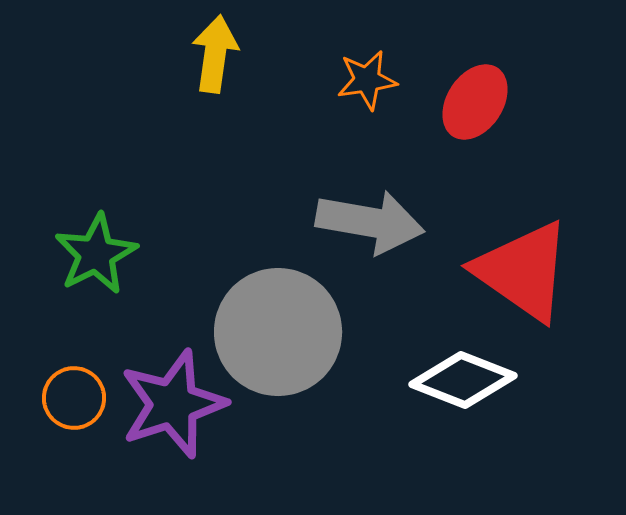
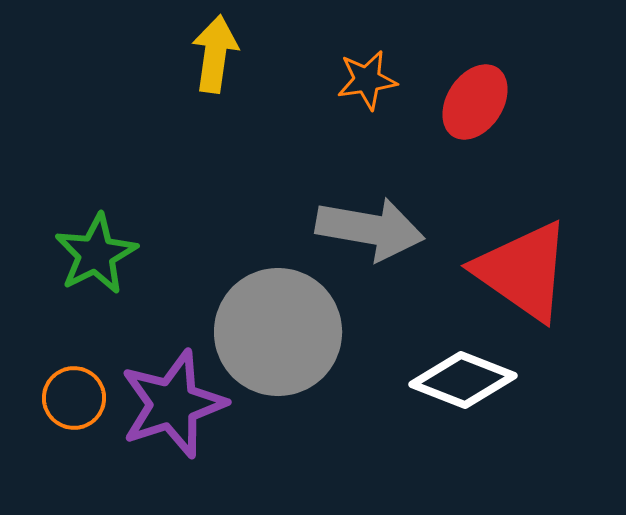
gray arrow: moved 7 px down
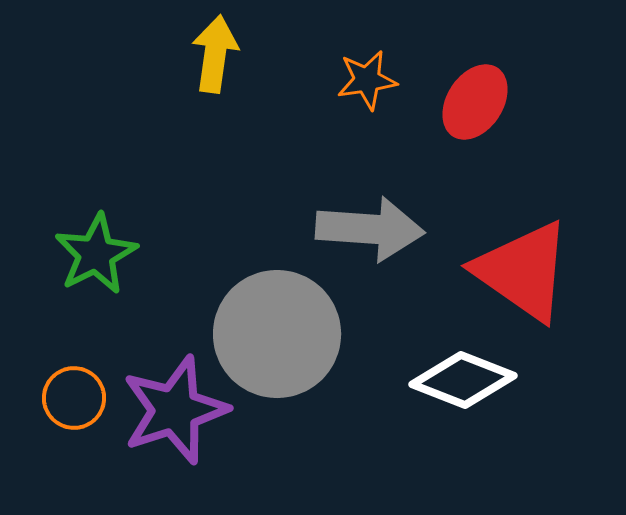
gray arrow: rotated 6 degrees counterclockwise
gray circle: moved 1 px left, 2 px down
purple star: moved 2 px right, 6 px down
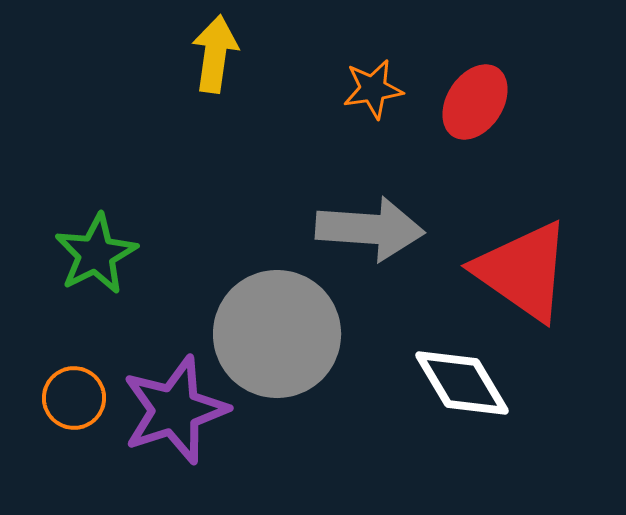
orange star: moved 6 px right, 9 px down
white diamond: moved 1 px left, 3 px down; rotated 38 degrees clockwise
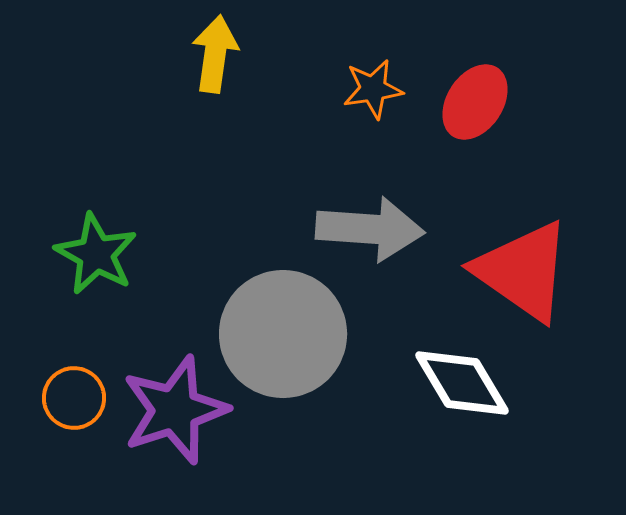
green star: rotated 16 degrees counterclockwise
gray circle: moved 6 px right
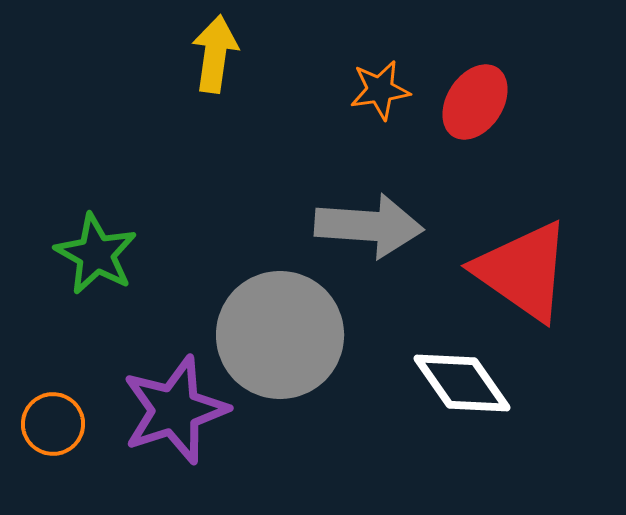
orange star: moved 7 px right, 1 px down
gray arrow: moved 1 px left, 3 px up
gray circle: moved 3 px left, 1 px down
white diamond: rotated 4 degrees counterclockwise
orange circle: moved 21 px left, 26 px down
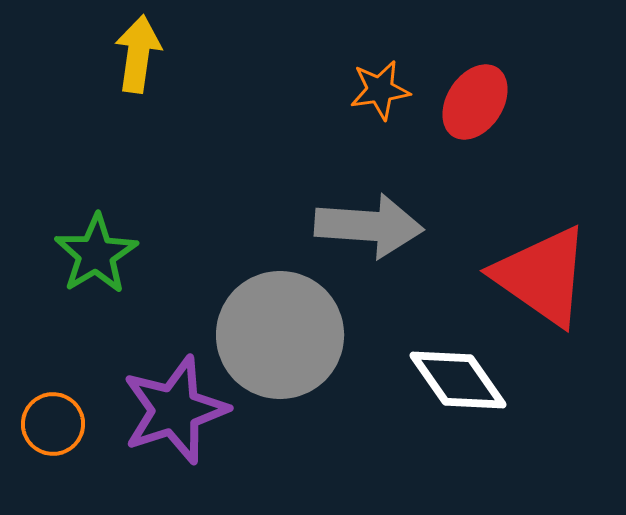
yellow arrow: moved 77 px left
green star: rotated 12 degrees clockwise
red triangle: moved 19 px right, 5 px down
white diamond: moved 4 px left, 3 px up
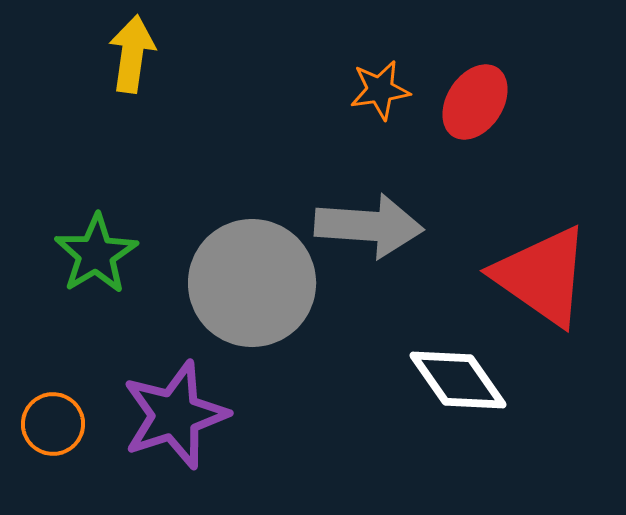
yellow arrow: moved 6 px left
gray circle: moved 28 px left, 52 px up
purple star: moved 5 px down
